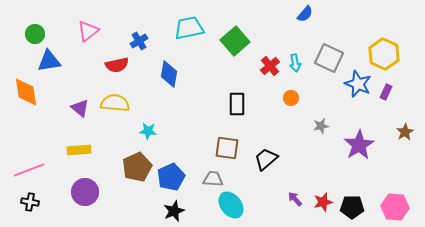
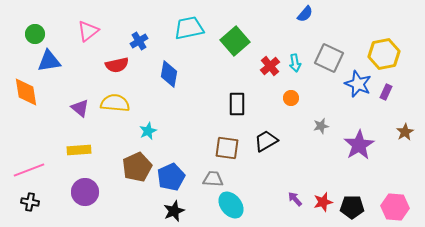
yellow hexagon: rotated 24 degrees clockwise
cyan star: rotated 30 degrees counterclockwise
black trapezoid: moved 18 px up; rotated 10 degrees clockwise
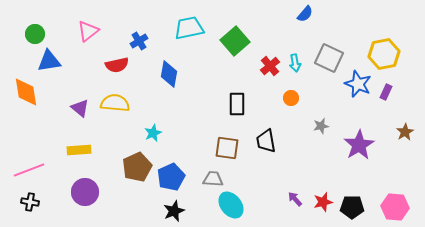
cyan star: moved 5 px right, 2 px down
black trapezoid: rotated 70 degrees counterclockwise
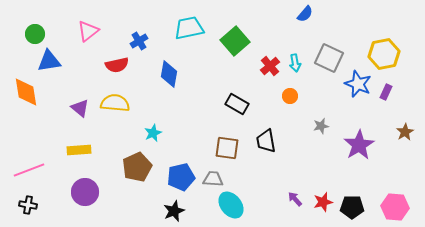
orange circle: moved 1 px left, 2 px up
black rectangle: rotated 60 degrees counterclockwise
blue pentagon: moved 10 px right; rotated 12 degrees clockwise
black cross: moved 2 px left, 3 px down
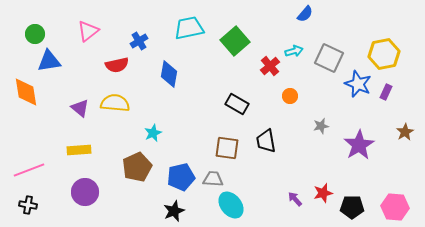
cyan arrow: moved 1 px left, 12 px up; rotated 96 degrees counterclockwise
red star: moved 9 px up
